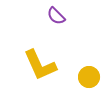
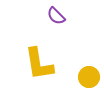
yellow L-shape: moved 1 px left, 1 px up; rotated 15 degrees clockwise
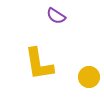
purple semicircle: rotated 12 degrees counterclockwise
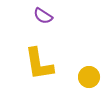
purple semicircle: moved 13 px left
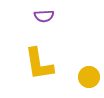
purple semicircle: moved 1 px right; rotated 36 degrees counterclockwise
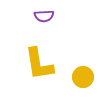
yellow circle: moved 6 px left
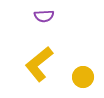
yellow L-shape: rotated 60 degrees clockwise
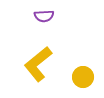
yellow L-shape: moved 1 px left
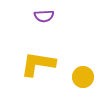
yellow L-shape: rotated 48 degrees clockwise
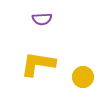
purple semicircle: moved 2 px left, 3 px down
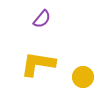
purple semicircle: rotated 48 degrees counterclockwise
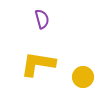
purple semicircle: rotated 54 degrees counterclockwise
